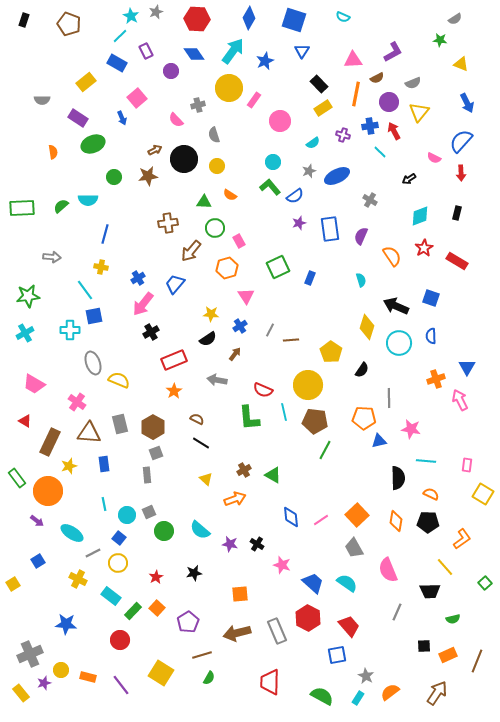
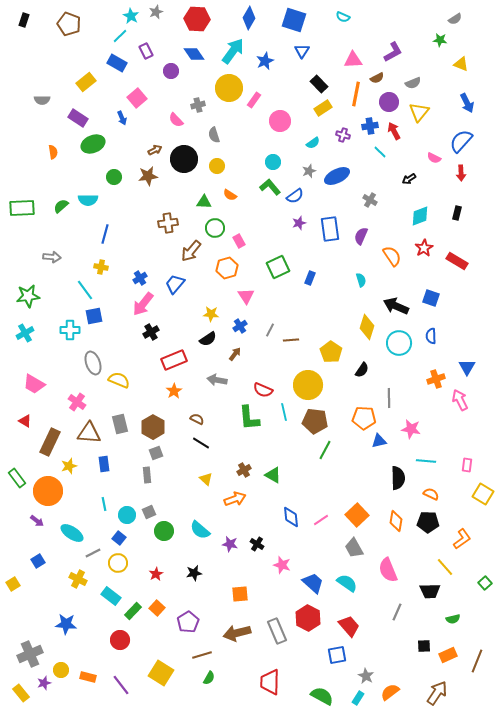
blue cross at (138, 278): moved 2 px right
red star at (156, 577): moved 3 px up
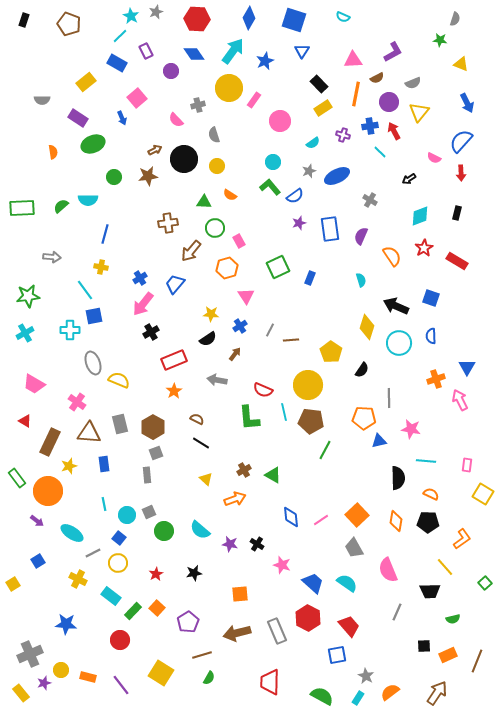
gray semicircle at (455, 19): rotated 40 degrees counterclockwise
brown pentagon at (315, 421): moved 4 px left
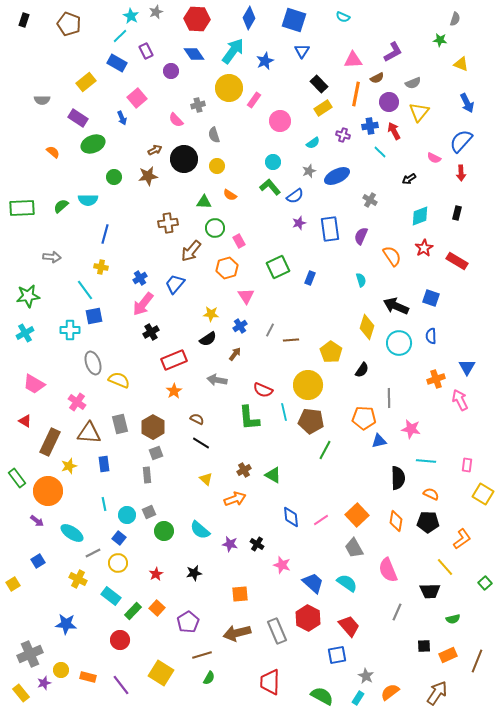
orange semicircle at (53, 152): rotated 40 degrees counterclockwise
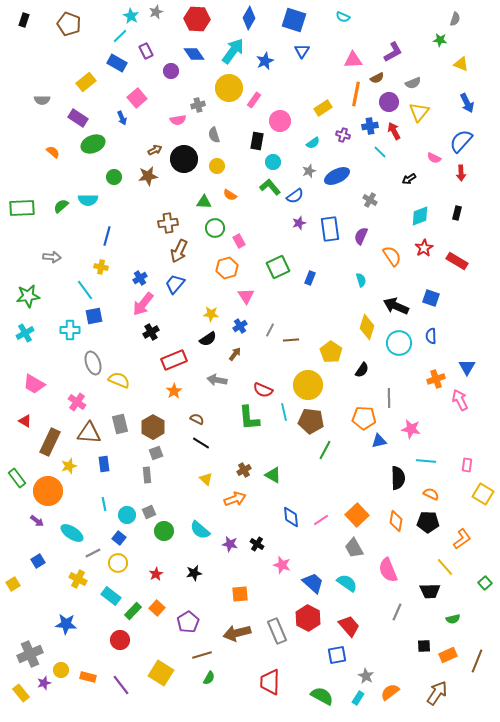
black rectangle at (319, 84): moved 62 px left, 57 px down; rotated 54 degrees clockwise
pink semicircle at (176, 120): moved 2 px right; rotated 56 degrees counterclockwise
blue line at (105, 234): moved 2 px right, 2 px down
brown arrow at (191, 251): moved 12 px left; rotated 15 degrees counterclockwise
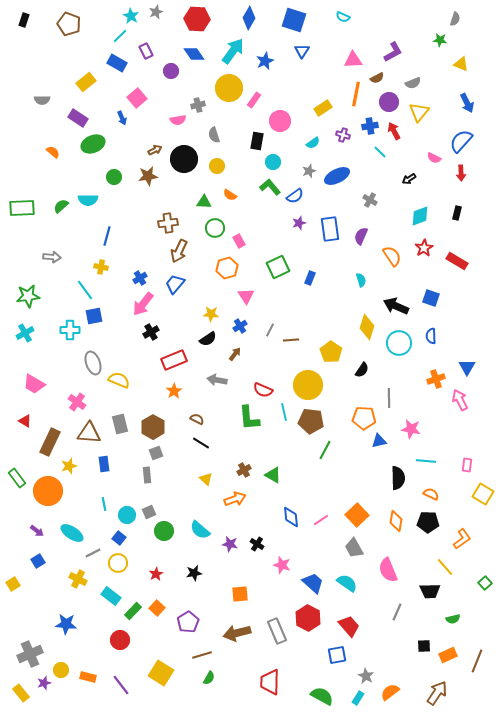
purple arrow at (37, 521): moved 10 px down
